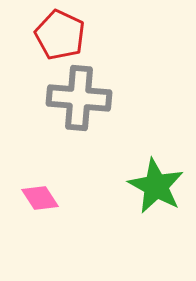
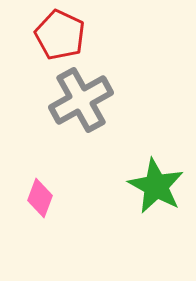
gray cross: moved 2 px right, 2 px down; rotated 34 degrees counterclockwise
pink diamond: rotated 54 degrees clockwise
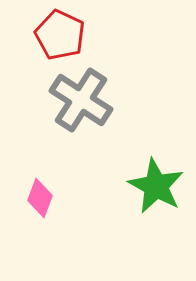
gray cross: rotated 28 degrees counterclockwise
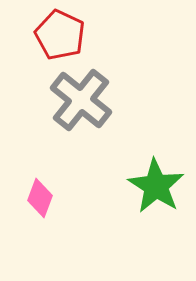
gray cross: rotated 6 degrees clockwise
green star: rotated 4 degrees clockwise
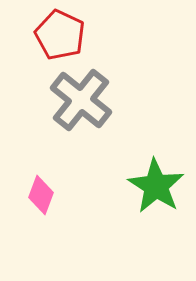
pink diamond: moved 1 px right, 3 px up
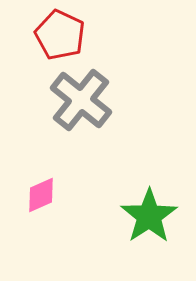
green star: moved 7 px left, 30 px down; rotated 6 degrees clockwise
pink diamond: rotated 45 degrees clockwise
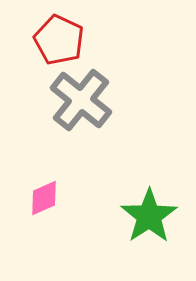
red pentagon: moved 1 px left, 5 px down
pink diamond: moved 3 px right, 3 px down
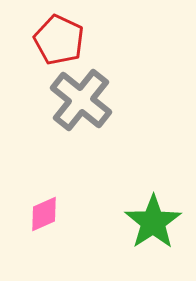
pink diamond: moved 16 px down
green star: moved 4 px right, 6 px down
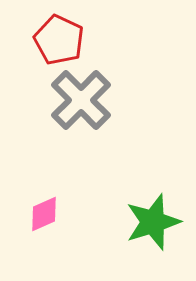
gray cross: rotated 6 degrees clockwise
green star: rotated 16 degrees clockwise
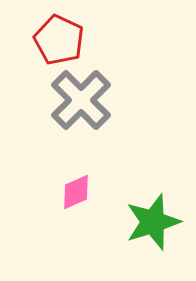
pink diamond: moved 32 px right, 22 px up
